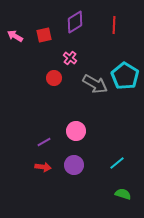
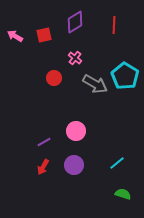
pink cross: moved 5 px right
red arrow: rotated 112 degrees clockwise
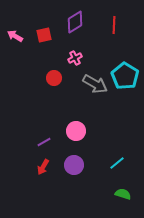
pink cross: rotated 24 degrees clockwise
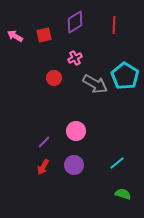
purple line: rotated 16 degrees counterclockwise
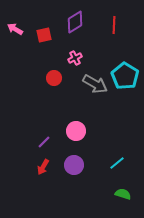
pink arrow: moved 7 px up
